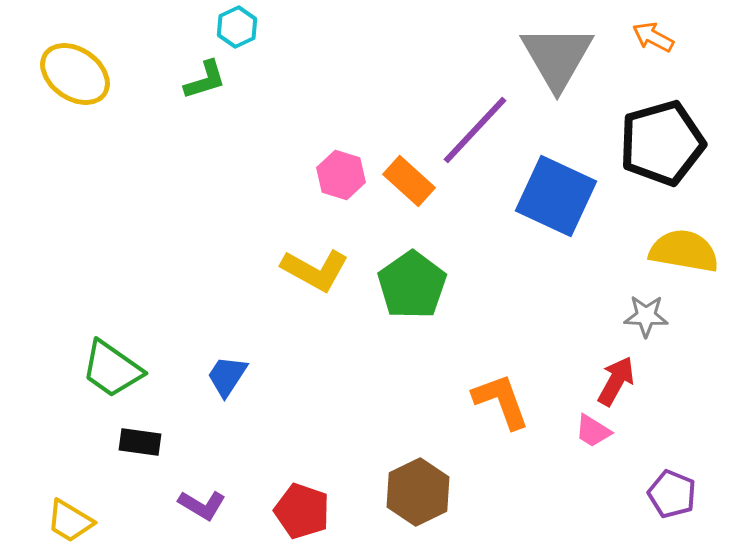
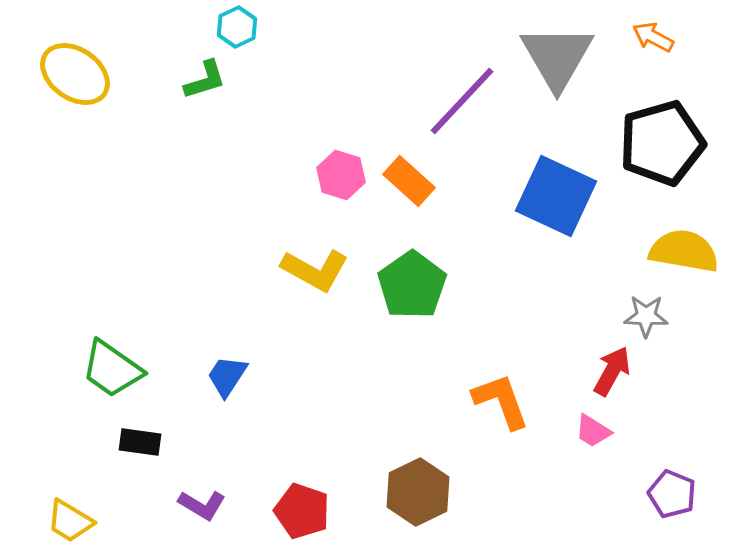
purple line: moved 13 px left, 29 px up
red arrow: moved 4 px left, 10 px up
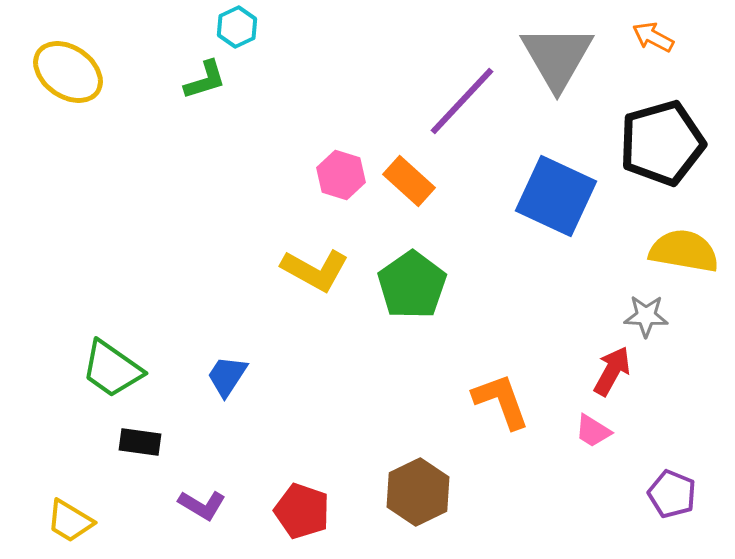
yellow ellipse: moved 7 px left, 2 px up
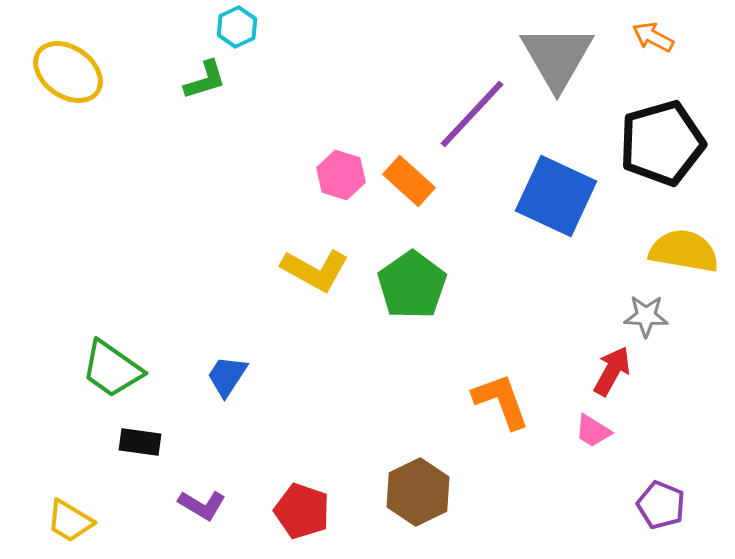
purple line: moved 10 px right, 13 px down
purple pentagon: moved 11 px left, 11 px down
